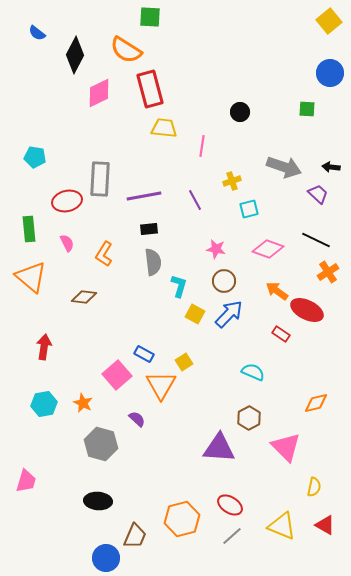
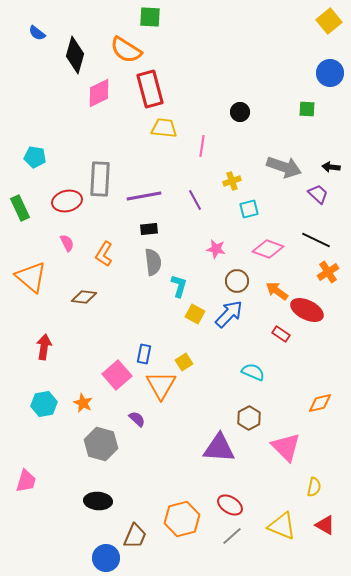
black diamond at (75, 55): rotated 12 degrees counterclockwise
green rectangle at (29, 229): moved 9 px left, 21 px up; rotated 20 degrees counterclockwise
brown circle at (224, 281): moved 13 px right
blue rectangle at (144, 354): rotated 72 degrees clockwise
orange diamond at (316, 403): moved 4 px right
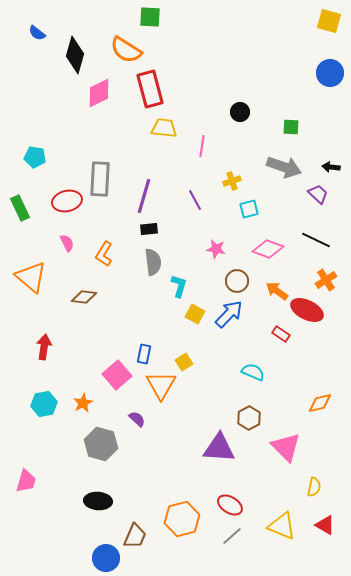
yellow square at (329, 21): rotated 35 degrees counterclockwise
green square at (307, 109): moved 16 px left, 18 px down
purple line at (144, 196): rotated 64 degrees counterclockwise
orange cross at (328, 272): moved 2 px left, 8 px down
orange star at (83, 403): rotated 18 degrees clockwise
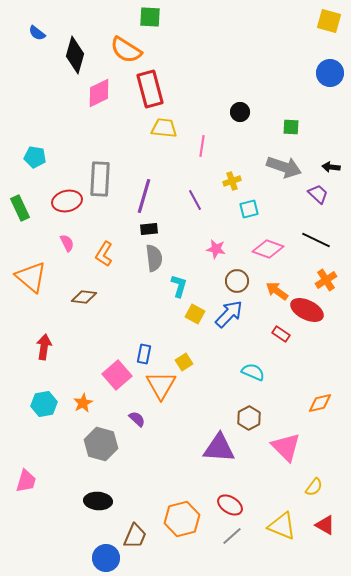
gray semicircle at (153, 262): moved 1 px right, 4 px up
yellow semicircle at (314, 487): rotated 24 degrees clockwise
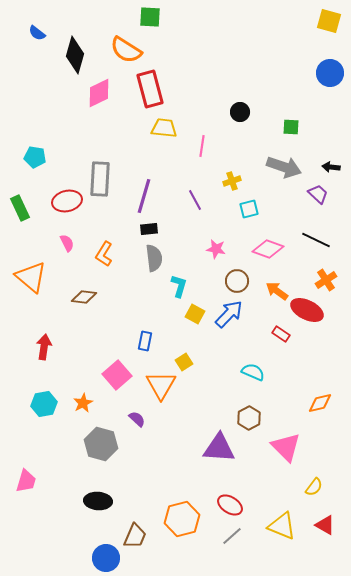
blue rectangle at (144, 354): moved 1 px right, 13 px up
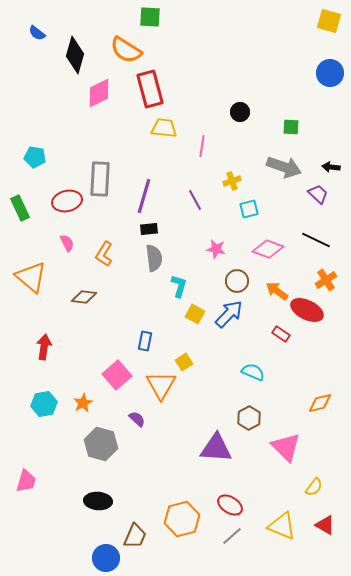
purple triangle at (219, 448): moved 3 px left
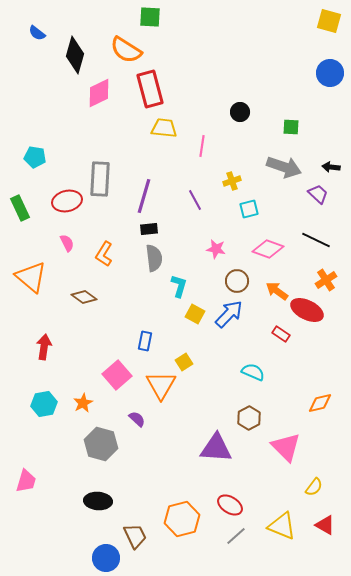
brown diamond at (84, 297): rotated 30 degrees clockwise
brown trapezoid at (135, 536): rotated 48 degrees counterclockwise
gray line at (232, 536): moved 4 px right
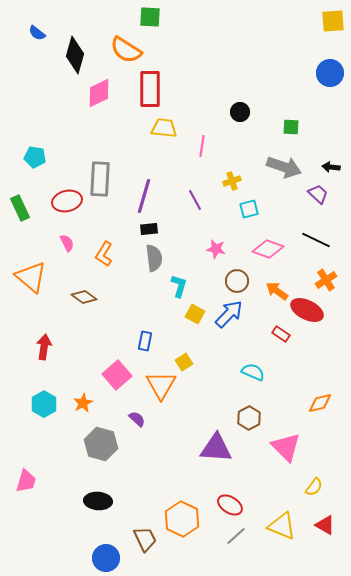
yellow square at (329, 21): moved 4 px right; rotated 20 degrees counterclockwise
red rectangle at (150, 89): rotated 15 degrees clockwise
cyan hexagon at (44, 404): rotated 20 degrees counterclockwise
orange hexagon at (182, 519): rotated 20 degrees counterclockwise
brown trapezoid at (135, 536): moved 10 px right, 3 px down
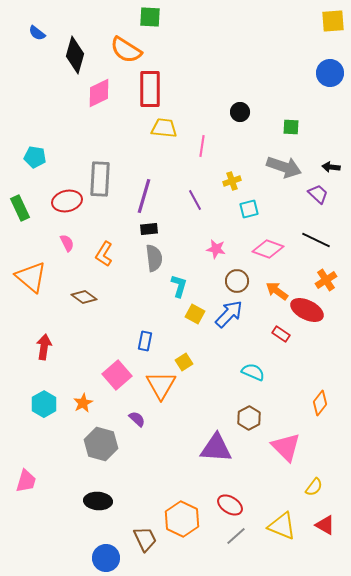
orange diamond at (320, 403): rotated 40 degrees counterclockwise
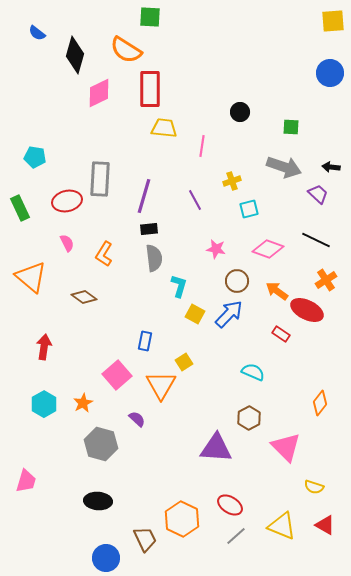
yellow semicircle at (314, 487): rotated 72 degrees clockwise
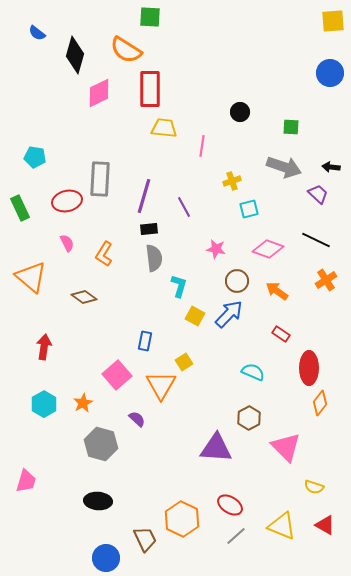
purple line at (195, 200): moved 11 px left, 7 px down
red ellipse at (307, 310): moved 2 px right, 58 px down; rotated 64 degrees clockwise
yellow square at (195, 314): moved 2 px down
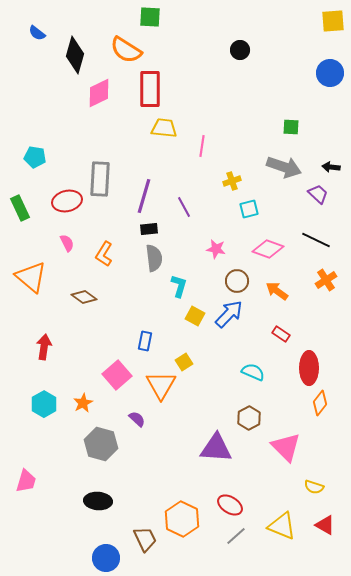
black circle at (240, 112): moved 62 px up
